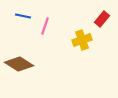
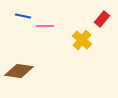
pink line: rotated 72 degrees clockwise
yellow cross: rotated 30 degrees counterclockwise
brown diamond: moved 7 px down; rotated 24 degrees counterclockwise
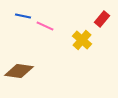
pink line: rotated 24 degrees clockwise
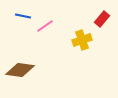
pink line: rotated 60 degrees counterclockwise
yellow cross: rotated 30 degrees clockwise
brown diamond: moved 1 px right, 1 px up
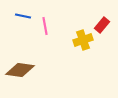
red rectangle: moved 6 px down
pink line: rotated 66 degrees counterclockwise
yellow cross: moved 1 px right
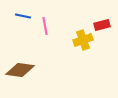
red rectangle: rotated 35 degrees clockwise
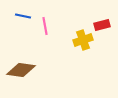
brown diamond: moved 1 px right
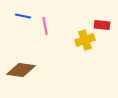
red rectangle: rotated 21 degrees clockwise
yellow cross: moved 2 px right
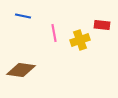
pink line: moved 9 px right, 7 px down
yellow cross: moved 5 px left
